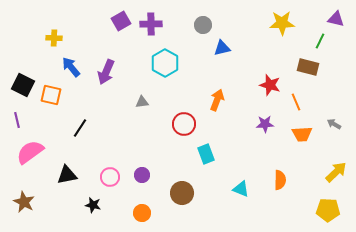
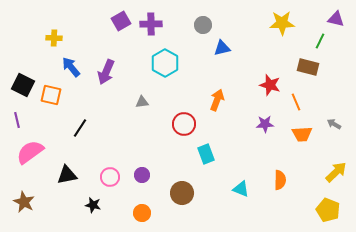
yellow pentagon: rotated 20 degrees clockwise
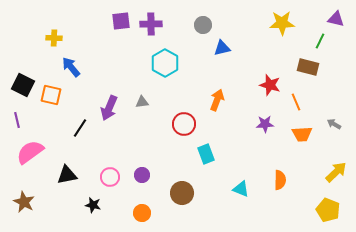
purple square: rotated 24 degrees clockwise
purple arrow: moved 3 px right, 36 px down
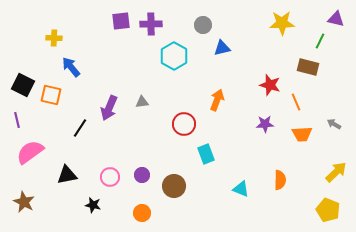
cyan hexagon: moved 9 px right, 7 px up
brown circle: moved 8 px left, 7 px up
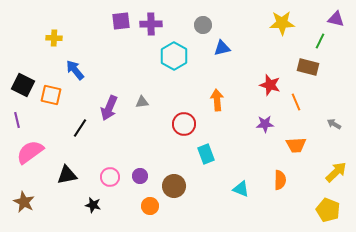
blue arrow: moved 4 px right, 3 px down
orange arrow: rotated 25 degrees counterclockwise
orange trapezoid: moved 6 px left, 11 px down
purple circle: moved 2 px left, 1 px down
orange circle: moved 8 px right, 7 px up
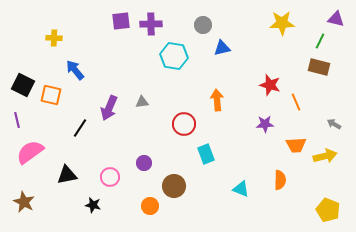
cyan hexagon: rotated 20 degrees counterclockwise
brown rectangle: moved 11 px right
yellow arrow: moved 11 px left, 16 px up; rotated 30 degrees clockwise
purple circle: moved 4 px right, 13 px up
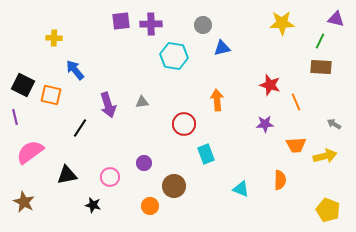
brown rectangle: moved 2 px right; rotated 10 degrees counterclockwise
purple arrow: moved 1 px left, 3 px up; rotated 40 degrees counterclockwise
purple line: moved 2 px left, 3 px up
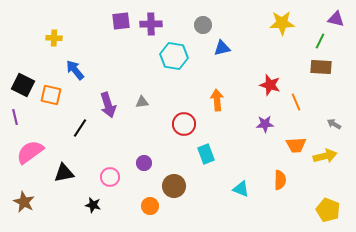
black triangle: moved 3 px left, 2 px up
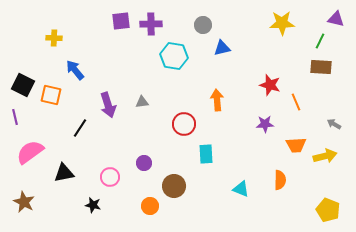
cyan rectangle: rotated 18 degrees clockwise
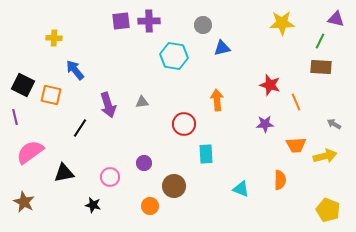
purple cross: moved 2 px left, 3 px up
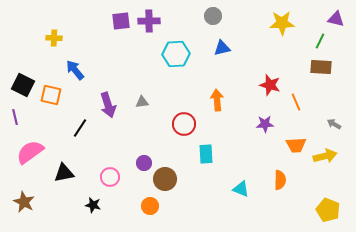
gray circle: moved 10 px right, 9 px up
cyan hexagon: moved 2 px right, 2 px up; rotated 12 degrees counterclockwise
brown circle: moved 9 px left, 7 px up
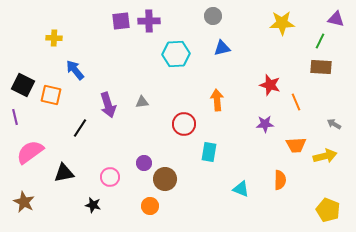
cyan rectangle: moved 3 px right, 2 px up; rotated 12 degrees clockwise
